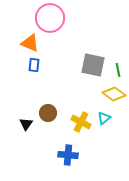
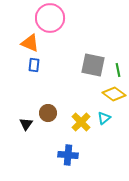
yellow cross: rotated 18 degrees clockwise
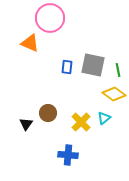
blue rectangle: moved 33 px right, 2 px down
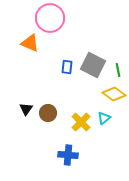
gray square: rotated 15 degrees clockwise
black triangle: moved 15 px up
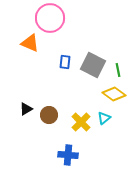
blue rectangle: moved 2 px left, 5 px up
black triangle: rotated 24 degrees clockwise
brown circle: moved 1 px right, 2 px down
